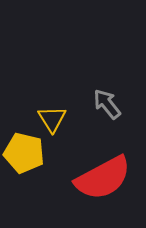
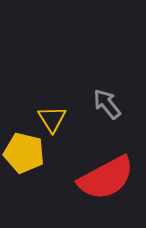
red semicircle: moved 3 px right
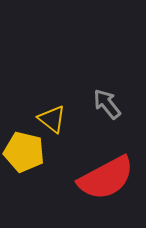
yellow triangle: rotated 20 degrees counterclockwise
yellow pentagon: moved 1 px up
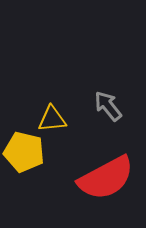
gray arrow: moved 1 px right, 2 px down
yellow triangle: rotated 44 degrees counterclockwise
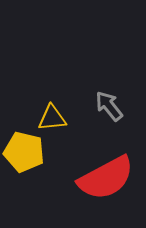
gray arrow: moved 1 px right
yellow triangle: moved 1 px up
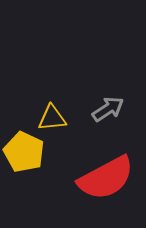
gray arrow: moved 1 px left, 3 px down; rotated 96 degrees clockwise
yellow pentagon: rotated 12 degrees clockwise
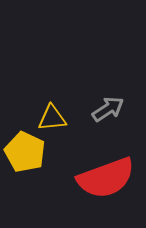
yellow pentagon: moved 1 px right
red semicircle: rotated 8 degrees clockwise
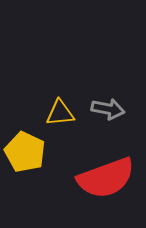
gray arrow: rotated 44 degrees clockwise
yellow triangle: moved 8 px right, 5 px up
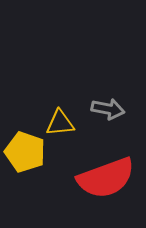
yellow triangle: moved 10 px down
yellow pentagon: rotated 6 degrees counterclockwise
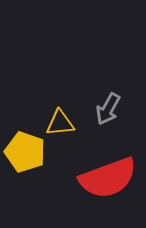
gray arrow: rotated 108 degrees clockwise
red semicircle: moved 2 px right
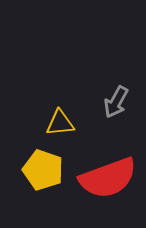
gray arrow: moved 8 px right, 7 px up
yellow pentagon: moved 18 px right, 18 px down
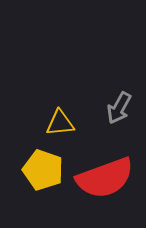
gray arrow: moved 3 px right, 6 px down
red semicircle: moved 3 px left
